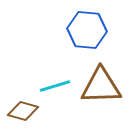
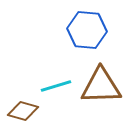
cyan line: moved 1 px right
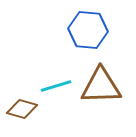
blue hexagon: moved 1 px right
brown diamond: moved 1 px left, 2 px up
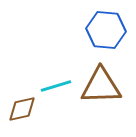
blue hexagon: moved 18 px right
brown diamond: rotated 28 degrees counterclockwise
